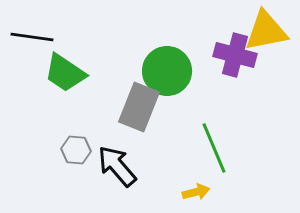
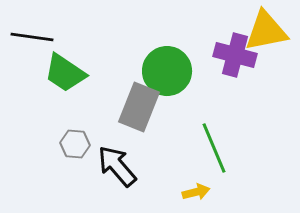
gray hexagon: moved 1 px left, 6 px up
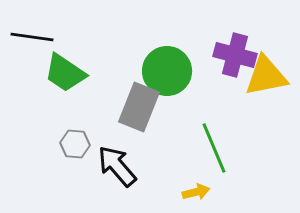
yellow triangle: moved 45 px down
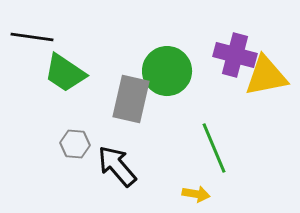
gray rectangle: moved 8 px left, 8 px up; rotated 9 degrees counterclockwise
yellow arrow: moved 2 px down; rotated 24 degrees clockwise
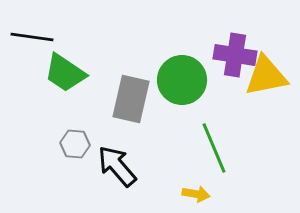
purple cross: rotated 6 degrees counterclockwise
green circle: moved 15 px right, 9 px down
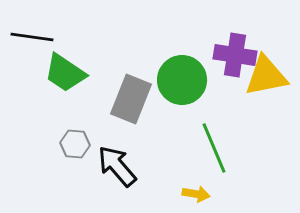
gray rectangle: rotated 9 degrees clockwise
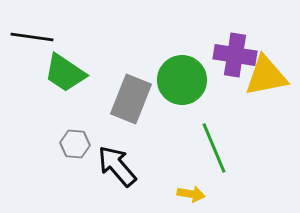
yellow arrow: moved 5 px left
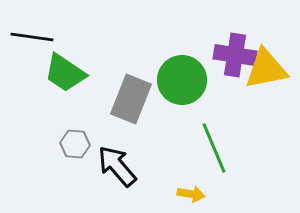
yellow triangle: moved 7 px up
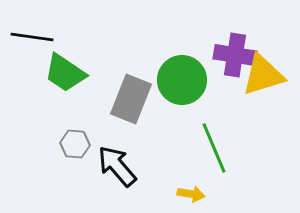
yellow triangle: moved 3 px left, 6 px down; rotated 6 degrees counterclockwise
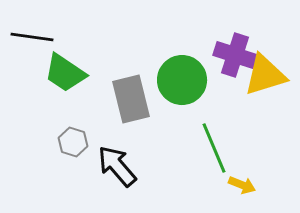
purple cross: rotated 9 degrees clockwise
yellow triangle: moved 2 px right
gray rectangle: rotated 36 degrees counterclockwise
gray hexagon: moved 2 px left, 2 px up; rotated 12 degrees clockwise
yellow arrow: moved 51 px right, 9 px up; rotated 12 degrees clockwise
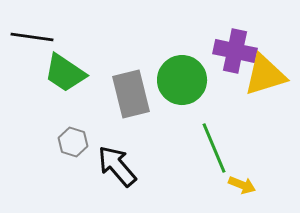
purple cross: moved 4 px up; rotated 6 degrees counterclockwise
gray rectangle: moved 5 px up
